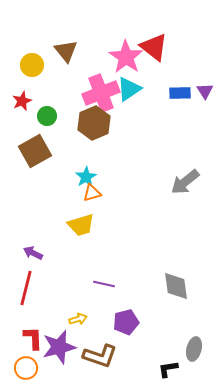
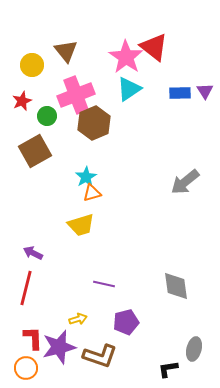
pink cross: moved 25 px left, 2 px down
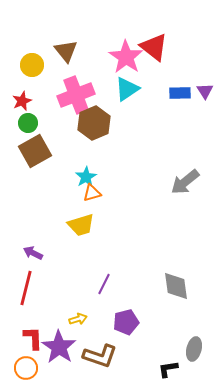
cyan triangle: moved 2 px left
green circle: moved 19 px left, 7 px down
purple line: rotated 75 degrees counterclockwise
purple star: rotated 24 degrees counterclockwise
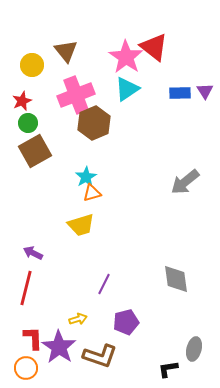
gray diamond: moved 7 px up
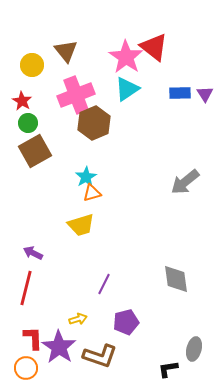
purple triangle: moved 3 px down
red star: rotated 18 degrees counterclockwise
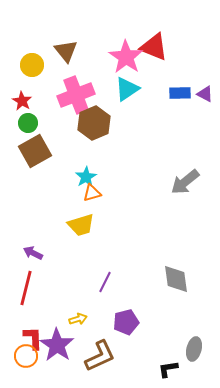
red triangle: rotated 16 degrees counterclockwise
purple triangle: rotated 30 degrees counterclockwise
purple line: moved 1 px right, 2 px up
purple star: moved 2 px left, 2 px up
brown L-shape: rotated 44 degrees counterclockwise
orange circle: moved 12 px up
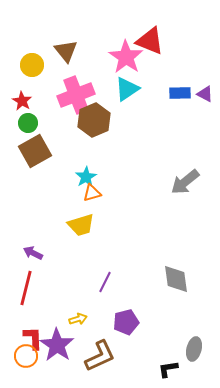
red triangle: moved 4 px left, 6 px up
brown hexagon: moved 3 px up
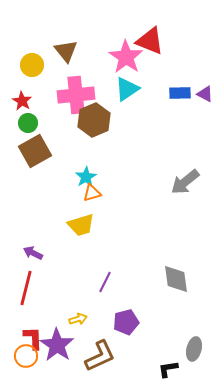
pink cross: rotated 15 degrees clockwise
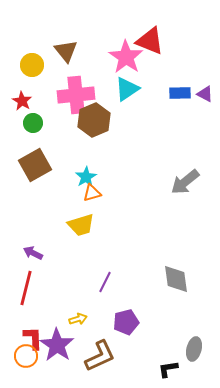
green circle: moved 5 px right
brown square: moved 14 px down
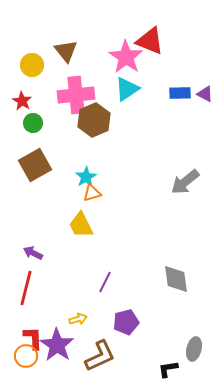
yellow trapezoid: rotated 80 degrees clockwise
